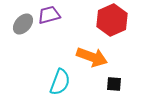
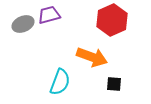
gray ellipse: rotated 25 degrees clockwise
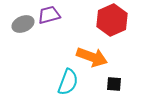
cyan semicircle: moved 8 px right
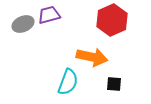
orange arrow: rotated 8 degrees counterclockwise
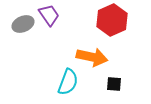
purple trapezoid: rotated 70 degrees clockwise
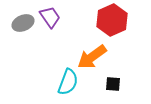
purple trapezoid: moved 1 px right, 2 px down
gray ellipse: moved 1 px up
orange arrow: rotated 132 degrees clockwise
black square: moved 1 px left
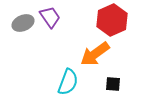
orange arrow: moved 3 px right, 3 px up
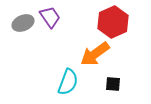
red hexagon: moved 1 px right, 2 px down
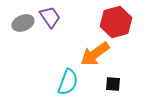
red hexagon: moved 3 px right; rotated 8 degrees clockwise
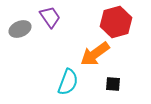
gray ellipse: moved 3 px left, 6 px down
